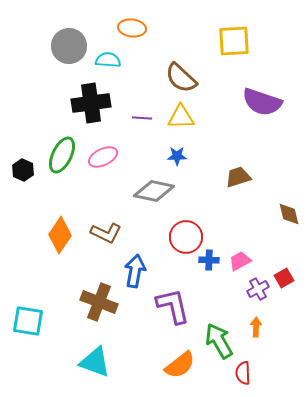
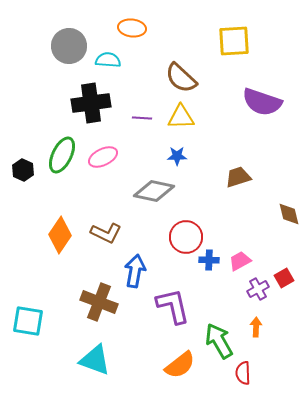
cyan triangle: moved 2 px up
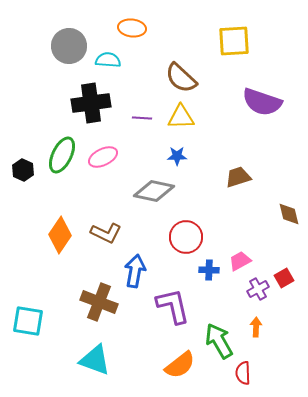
blue cross: moved 10 px down
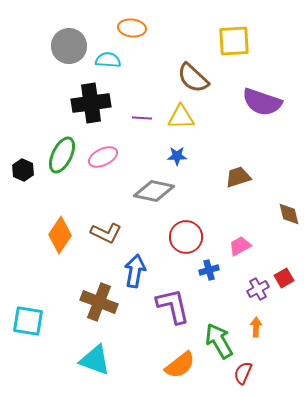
brown semicircle: moved 12 px right
pink trapezoid: moved 15 px up
blue cross: rotated 18 degrees counterclockwise
red semicircle: rotated 25 degrees clockwise
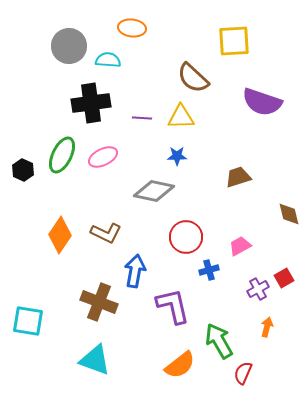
orange arrow: moved 11 px right; rotated 12 degrees clockwise
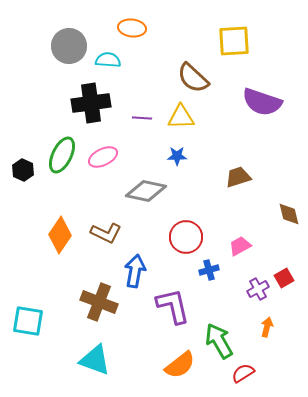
gray diamond: moved 8 px left
red semicircle: rotated 35 degrees clockwise
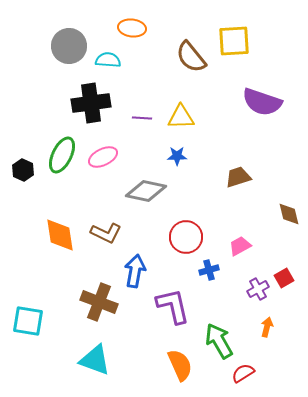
brown semicircle: moved 2 px left, 21 px up; rotated 8 degrees clockwise
orange diamond: rotated 42 degrees counterclockwise
orange semicircle: rotated 76 degrees counterclockwise
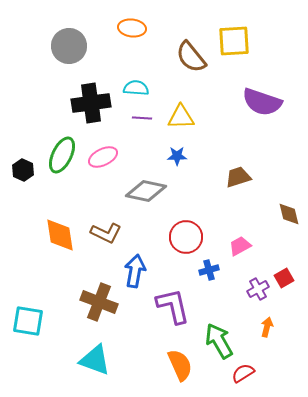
cyan semicircle: moved 28 px right, 28 px down
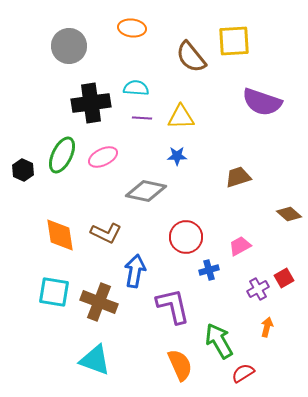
brown diamond: rotated 35 degrees counterclockwise
cyan square: moved 26 px right, 29 px up
